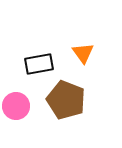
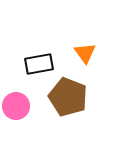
orange triangle: moved 2 px right
brown pentagon: moved 2 px right, 3 px up
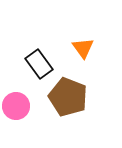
orange triangle: moved 2 px left, 5 px up
black rectangle: rotated 64 degrees clockwise
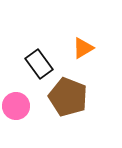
orange triangle: rotated 35 degrees clockwise
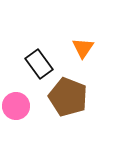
orange triangle: rotated 25 degrees counterclockwise
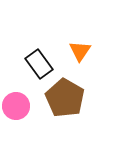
orange triangle: moved 3 px left, 3 px down
brown pentagon: moved 3 px left, 1 px down; rotated 9 degrees clockwise
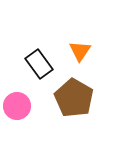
brown pentagon: moved 9 px right
pink circle: moved 1 px right
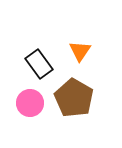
pink circle: moved 13 px right, 3 px up
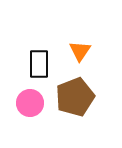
black rectangle: rotated 36 degrees clockwise
brown pentagon: moved 1 px right, 1 px up; rotated 21 degrees clockwise
